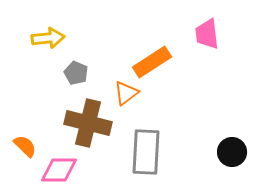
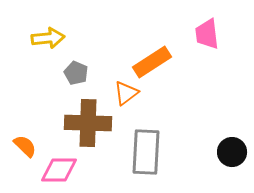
brown cross: rotated 12 degrees counterclockwise
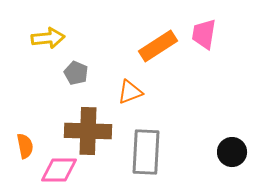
pink trapezoid: moved 3 px left; rotated 16 degrees clockwise
orange rectangle: moved 6 px right, 16 px up
orange triangle: moved 4 px right, 1 px up; rotated 16 degrees clockwise
brown cross: moved 8 px down
orange semicircle: rotated 35 degrees clockwise
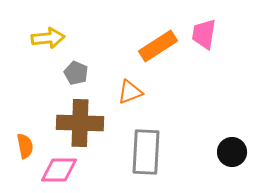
brown cross: moved 8 px left, 8 px up
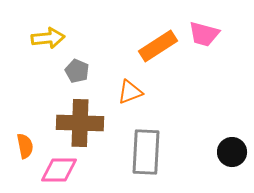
pink trapezoid: rotated 84 degrees counterclockwise
gray pentagon: moved 1 px right, 2 px up
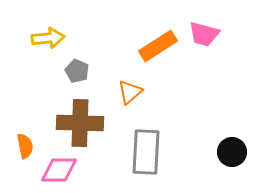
orange triangle: rotated 20 degrees counterclockwise
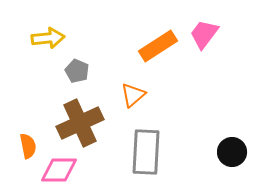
pink trapezoid: rotated 112 degrees clockwise
orange triangle: moved 3 px right, 3 px down
brown cross: rotated 27 degrees counterclockwise
orange semicircle: moved 3 px right
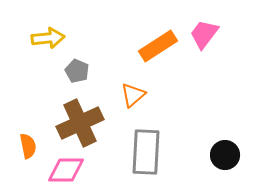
black circle: moved 7 px left, 3 px down
pink diamond: moved 7 px right
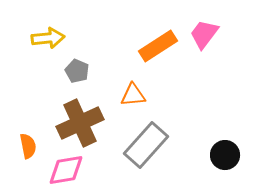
orange triangle: rotated 36 degrees clockwise
gray rectangle: moved 7 px up; rotated 39 degrees clockwise
pink diamond: rotated 9 degrees counterclockwise
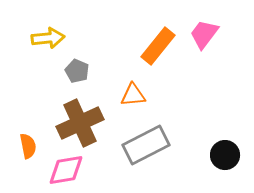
orange rectangle: rotated 18 degrees counterclockwise
gray rectangle: rotated 21 degrees clockwise
